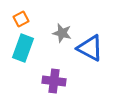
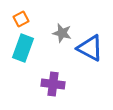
purple cross: moved 1 px left, 3 px down
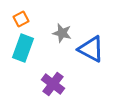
blue triangle: moved 1 px right, 1 px down
purple cross: rotated 30 degrees clockwise
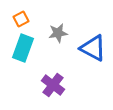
gray star: moved 4 px left; rotated 24 degrees counterclockwise
blue triangle: moved 2 px right, 1 px up
purple cross: moved 1 px down
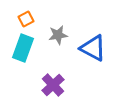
orange square: moved 5 px right
gray star: moved 2 px down
purple cross: rotated 10 degrees clockwise
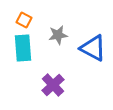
orange square: moved 2 px left, 1 px down; rotated 35 degrees counterclockwise
cyan rectangle: rotated 24 degrees counterclockwise
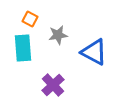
orange square: moved 6 px right, 1 px up
blue triangle: moved 1 px right, 4 px down
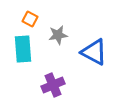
cyan rectangle: moved 1 px down
purple cross: rotated 20 degrees clockwise
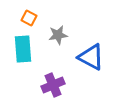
orange square: moved 1 px left, 1 px up
blue triangle: moved 3 px left, 5 px down
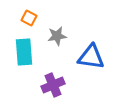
gray star: moved 1 px left, 1 px down
cyan rectangle: moved 1 px right, 3 px down
blue triangle: rotated 20 degrees counterclockwise
